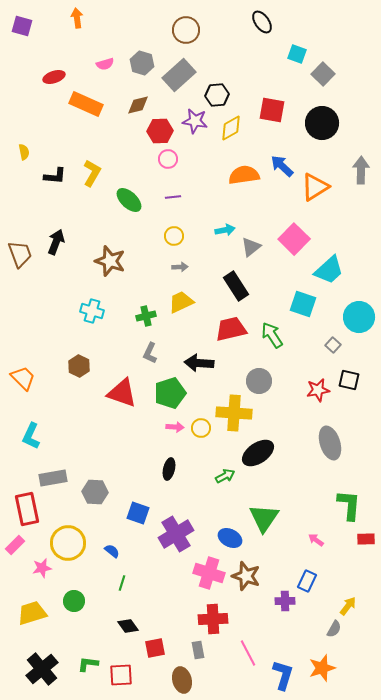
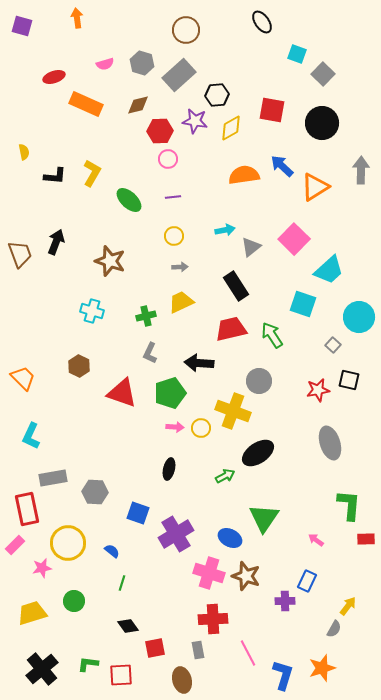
yellow cross at (234, 413): moved 1 px left, 2 px up; rotated 16 degrees clockwise
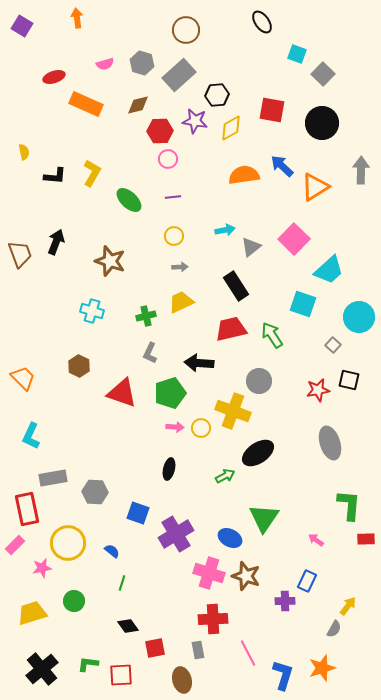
purple square at (22, 26): rotated 15 degrees clockwise
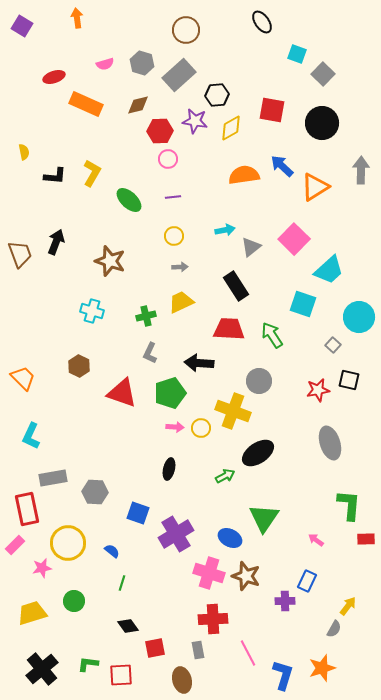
red trapezoid at (231, 329): moved 2 px left; rotated 16 degrees clockwise
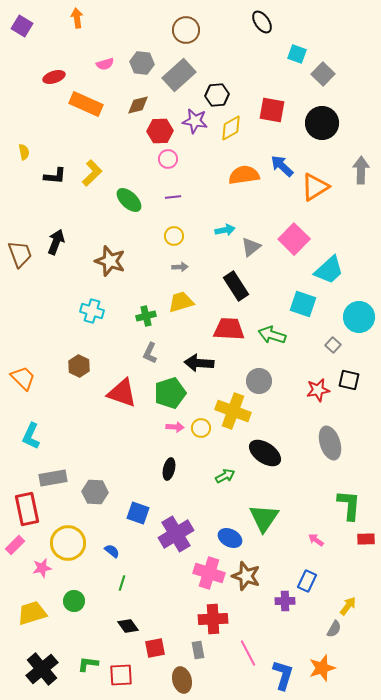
gray hexagon at (142, 63): rotated 10 degrees counterclockwise
yellow L-shape at (92, 173): rotated 16 degrees clockwise
yellow trapezoid at (181, 302): rotated 8 degrees clockwise
green arrow at (272, 335): rotated 40 degrees counterclockwise
black ellipse at (258, 453): moved 7 px right; rotated 68 degrees clockwise
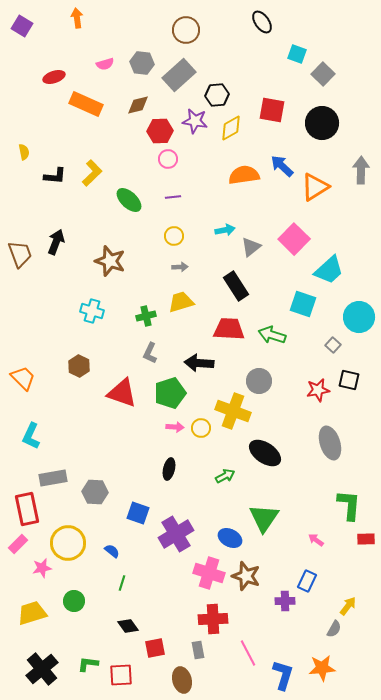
pink rectangle at (15, 545): moved 3 px right, 1 px up
orange star at (322, 668): rotated 12 degrees clockwise
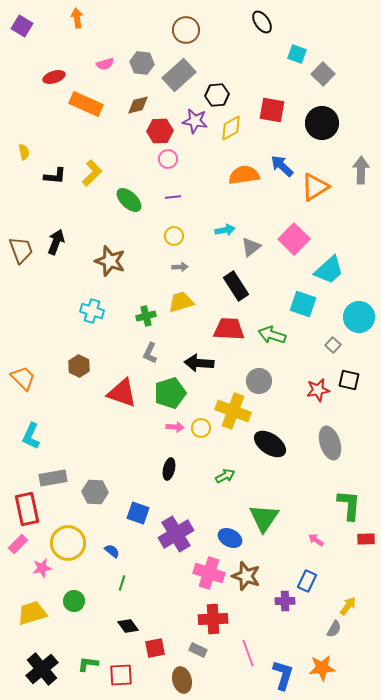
brown trapezoid at (20, 254): moved 1 px right, 4 px up
black ellipse at (265, 453): moved 5 px right, 9 px up
gray rectangle at (198, 650): rotated 54 degrees counterclockwise
pink line at (248, 653): rotated 8 degrees clockwise
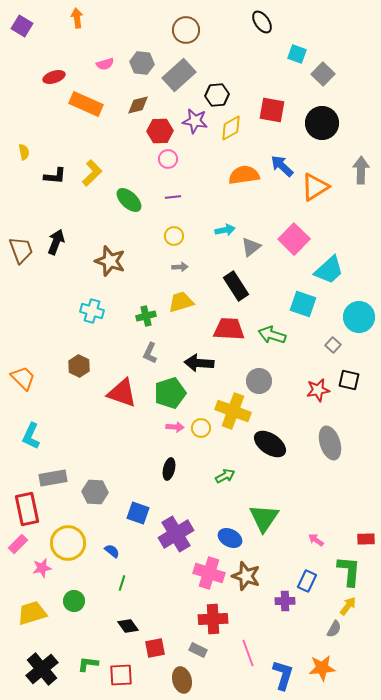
green L-shape at (349, 505): moved 66 px down
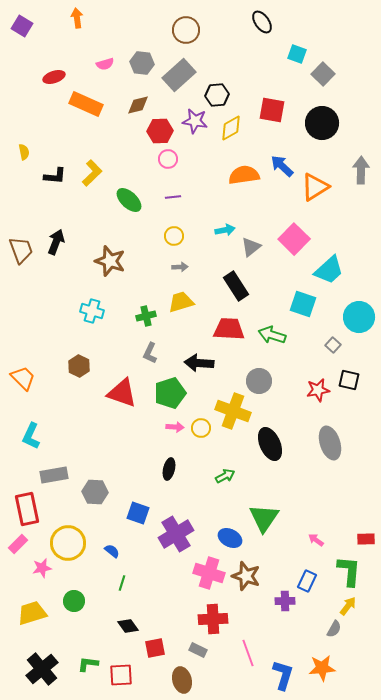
black ellipse at (270, 444): rotated 32 degrees clockwise
gray rectangle at (53, 478): moved 1 px right, 3 px up
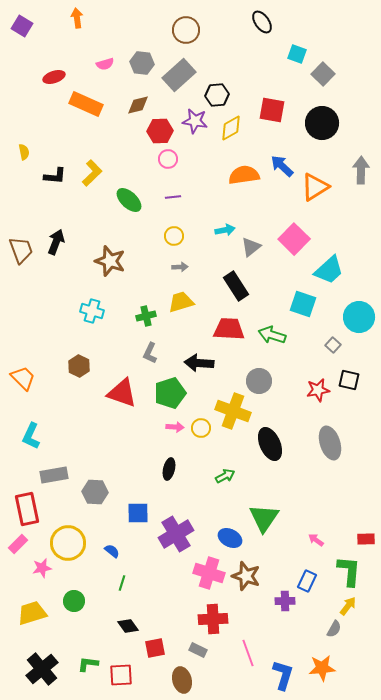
blue square at (138, 513): rotated 20 degrees counterclockwise
